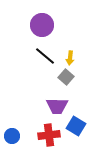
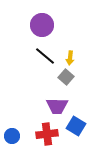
red cross: moved 2 px left, 1 px up
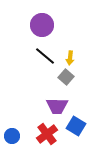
red cross: rotated 30 degrees counterclockwise
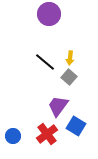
purple circle: moved 7 px right, 11 px up
black line: moved 6 px down
gray square: moved 3 px right
purple trapezoid: moved 1 px right; rotated 125 degrees clockwise
blue circle: moved 1 px right
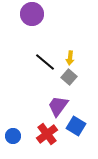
purple circle: moved 17 px left
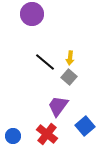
blue square: moved 9 px right; rotated 18 degrees clockwise
red cross: rotated 15 degrees counterclockwise
